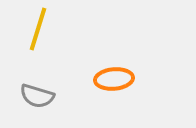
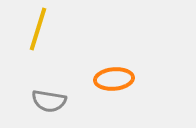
gray semicircle: moved 12 px right, 5 px down; rotated 8 degrees counterclockwise
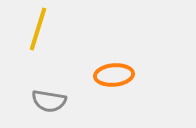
orange ellipse: moved 4 px up
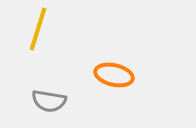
orange ellipse: rotated 18 degrees clockwise
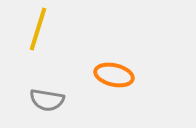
gray semicircle: moved 2 px left, 1 px up
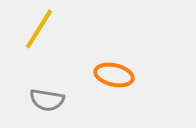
yellow line: moved 1 px right; rotated 15 degrees clockwise
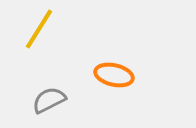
gray semicircle: moved 2 px right; rotated 144 degrees clockwise
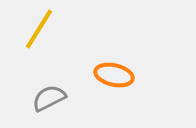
gray semicircle: moved 2 px up
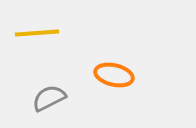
yellow line: moved 2 px left, 4 px down; rotated 54 degrees clockwise
